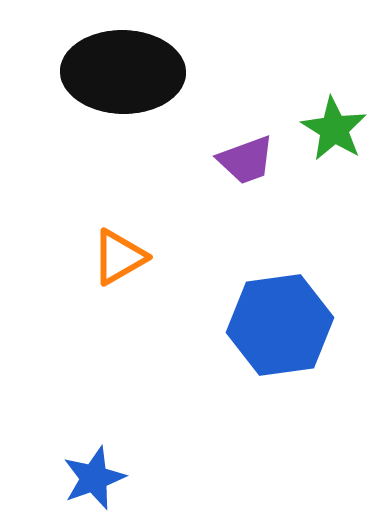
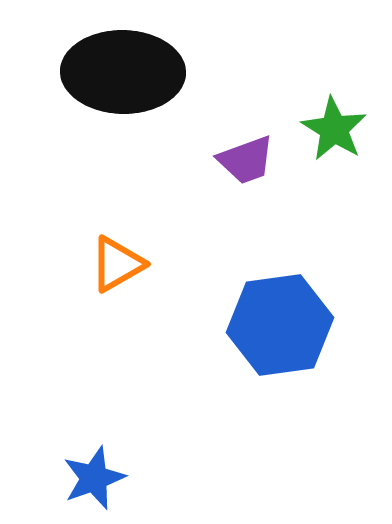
orange triangle: moved 2 px left, 7 px down
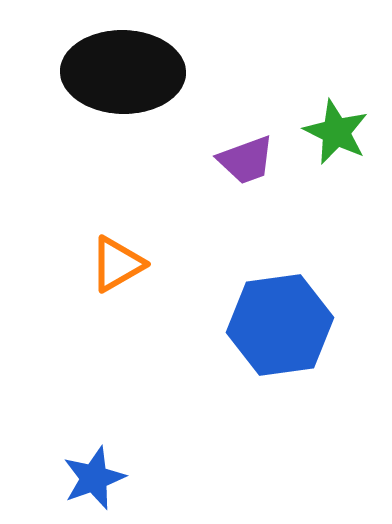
green star: moved 2 px right, 3 px down; rotated 6 degrees counterclockwise
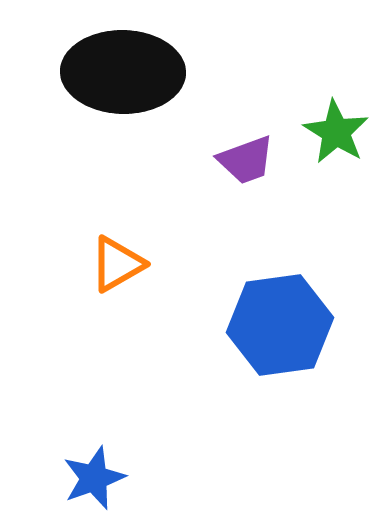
green star: rotated 6 degrees clockwise
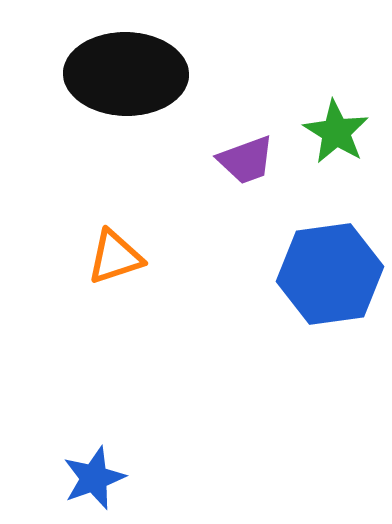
black ellipse: moved 3 px right, 2 px down
orange triangle: moved 2 px left, 7 px up; rotated 12 degrees clockwise
blue hexagon: moved 50 px right, 51 px up
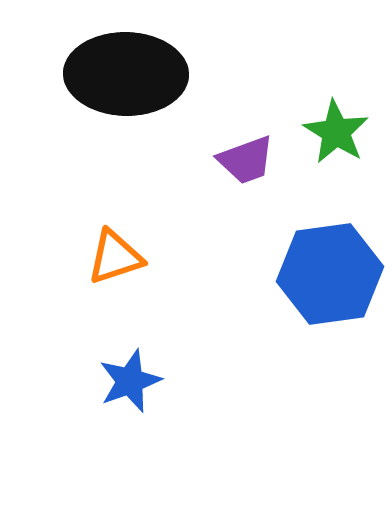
blue star: moved 36 px right, 97 px up
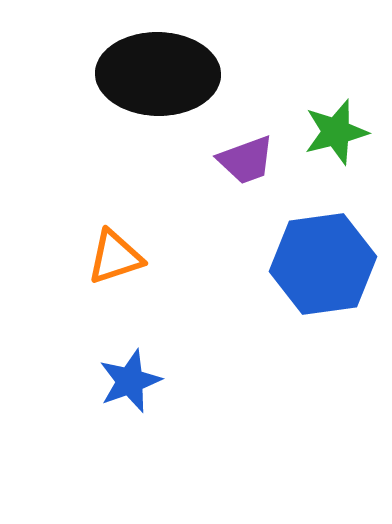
black ellipse: moved 32 px right
green star: rotated 26 degrees clockwise
blue hexagon: moved 7 px left, 10 px up
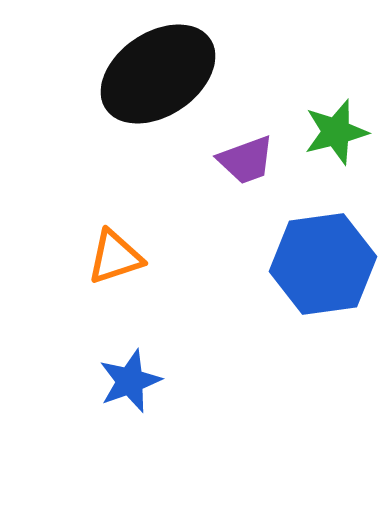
black ellipse: rotated 35 degrees counterclockwise
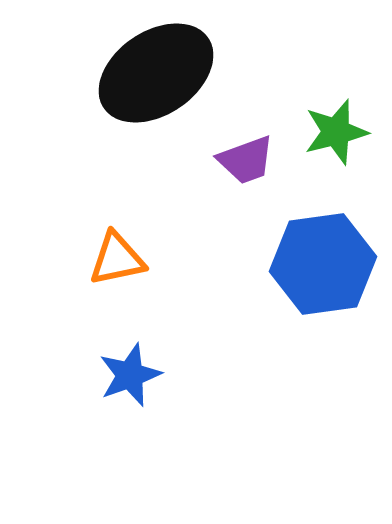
black ellipse: moved 2 px left, 1 px up
orange triangle: moved 2 px right, 2 px down; rotated 6 degrees clockwise
blue star: moved 6 px up
